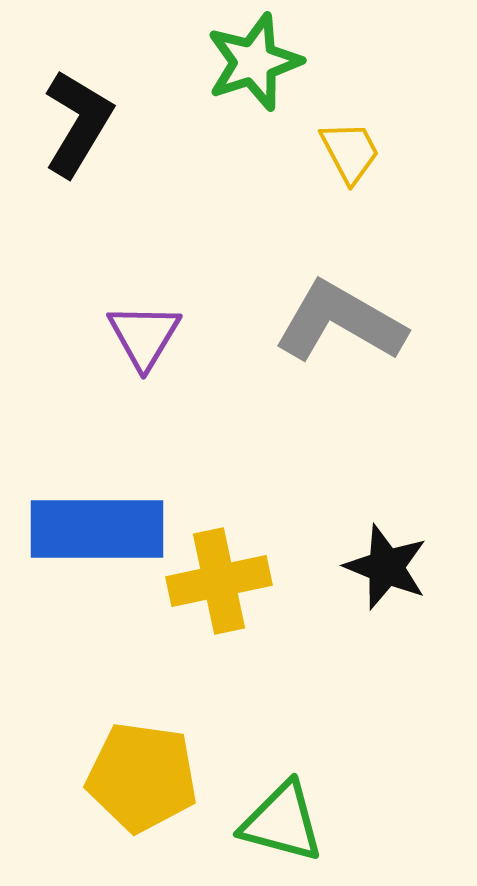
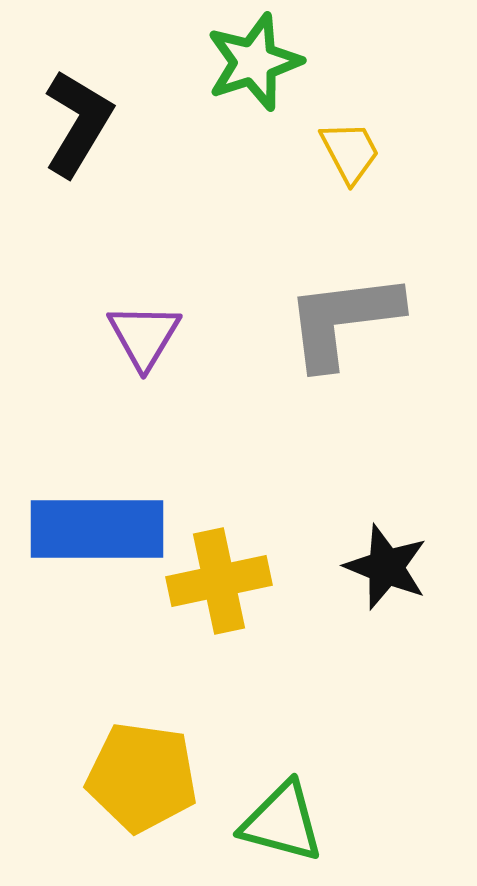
gray L-shape: moved 3 px right, 2 px up; rotated 37 degrees counterclockwise
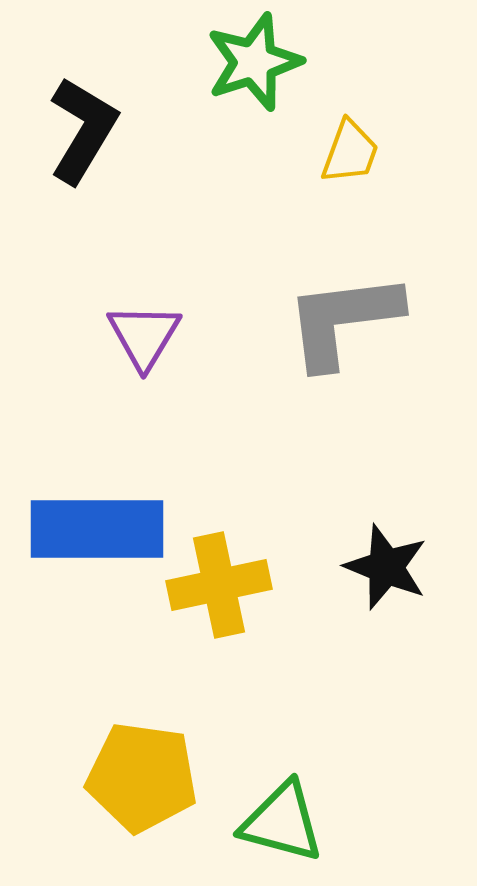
black L-shape: moved 5 px right, 7 px down
yellow trapezoid: rotated 48 degrees clockwise
yellow cross: moved 4 px down
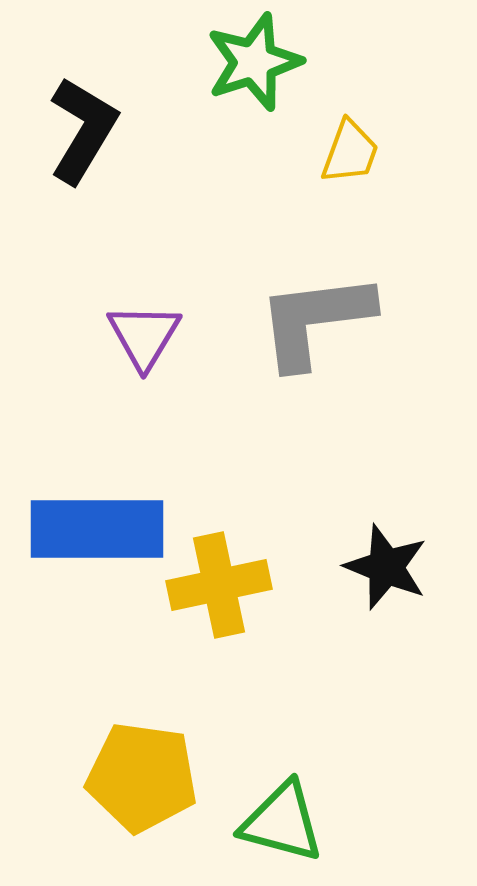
gray L-shape: moved 28 px left
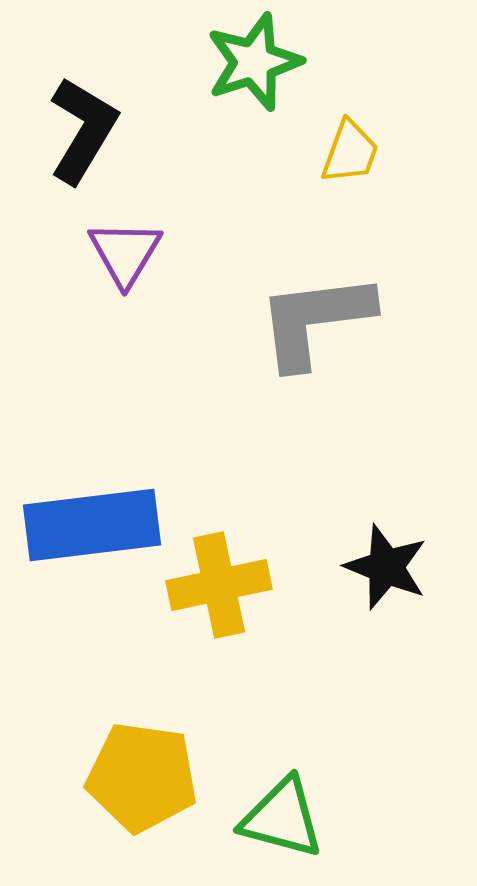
purple triangle: moved 19 px left, 83 px up
blue rectangle: moved 5 px left, 4 px up; rotated 7 degrees counterclockwise
green triangle: moved 4 px up
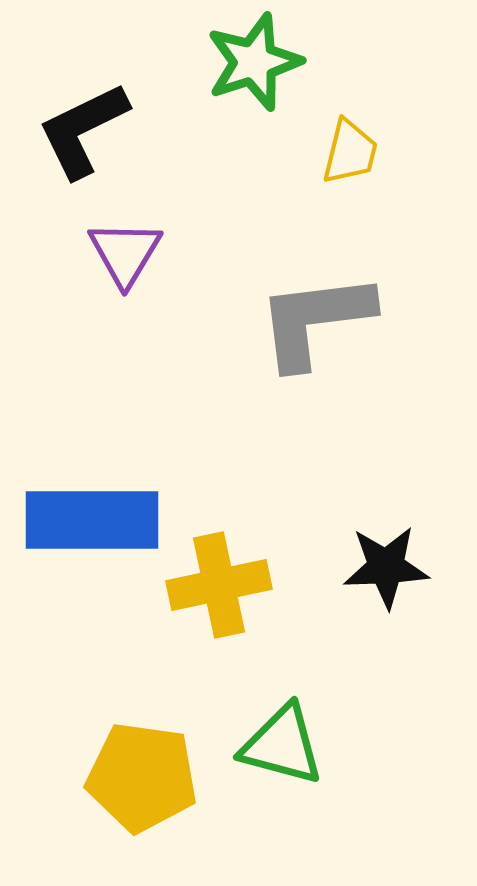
black L-shape: rotated 147 degrees counterclockwise
yellow trapezoid: rotated 6 degrees counterclockwise
blue rectangle: moved 5 px up; rotated 7 degrees clockwise
black star: rotated 24 degrees counterclockwise
green triangle: moved 73 px up
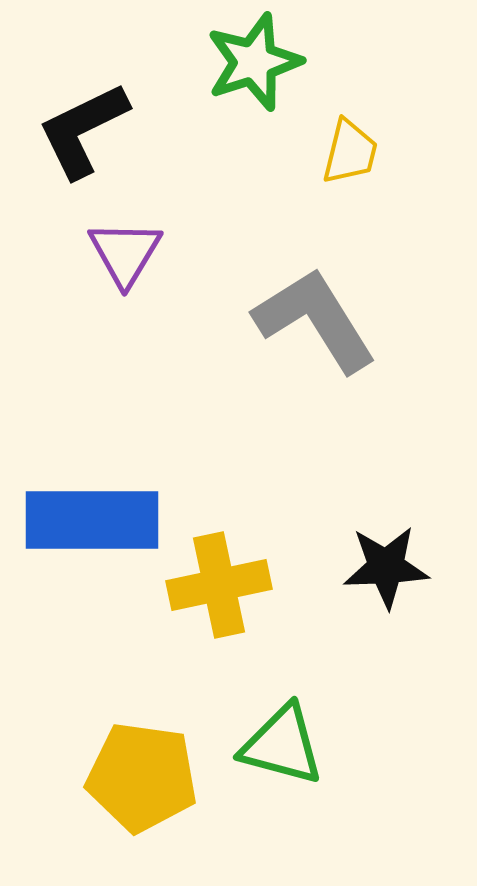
gray L-shape: rotated 65 degrees clockwise
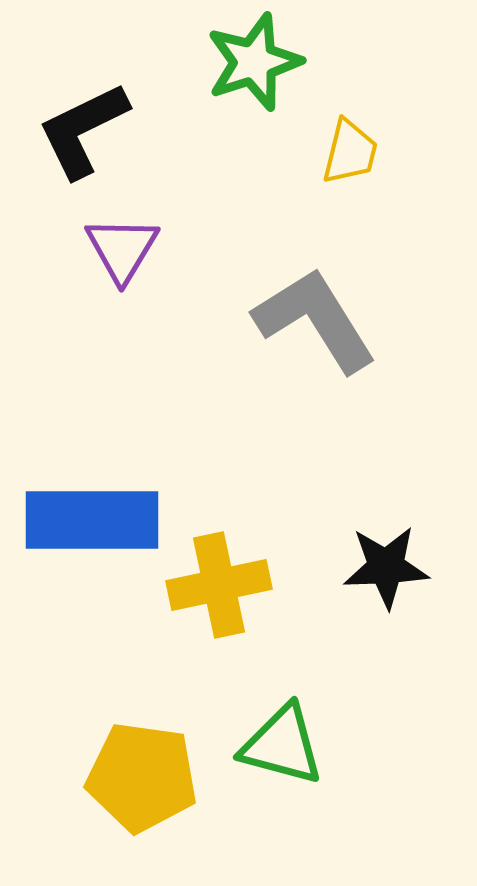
purple triangle: moved 3 px left, 4 px up
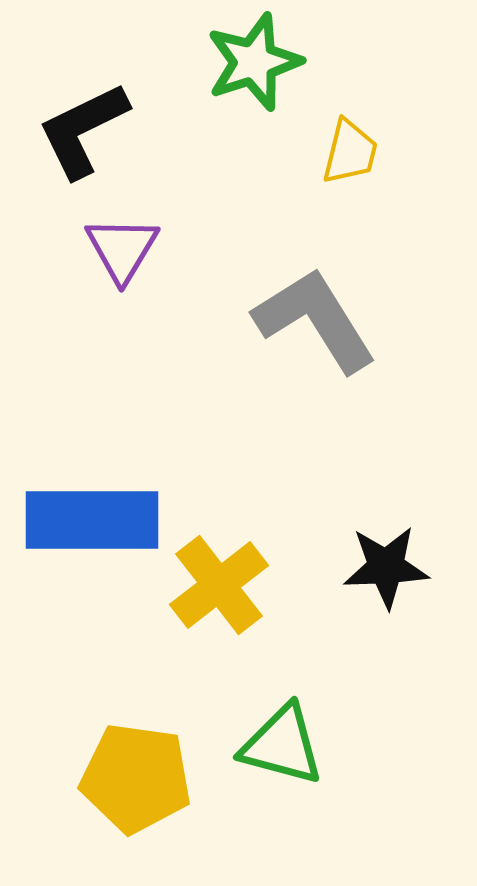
yellow cross: rotated 26 degrees counterclockwise
yellow pentagon: moved 6 px left, 1 px down
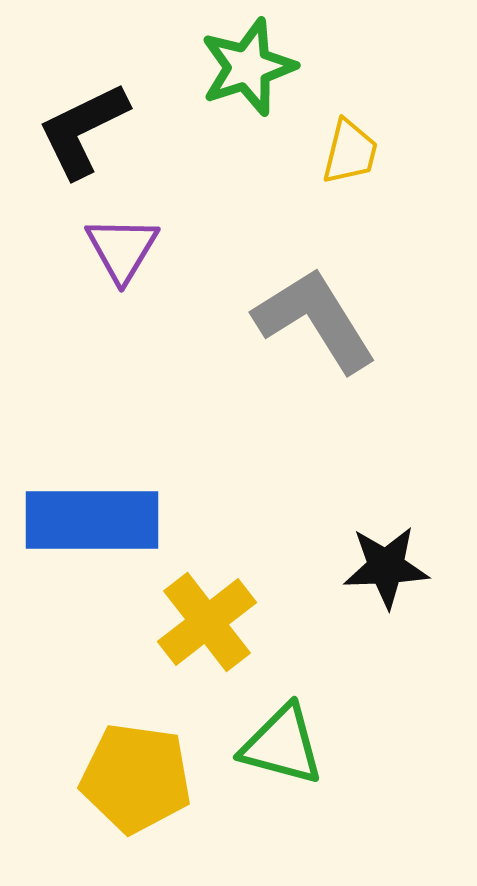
green star: moved 6 px left, 5 px down
yellow cross: moved 12 px left, 37 px down
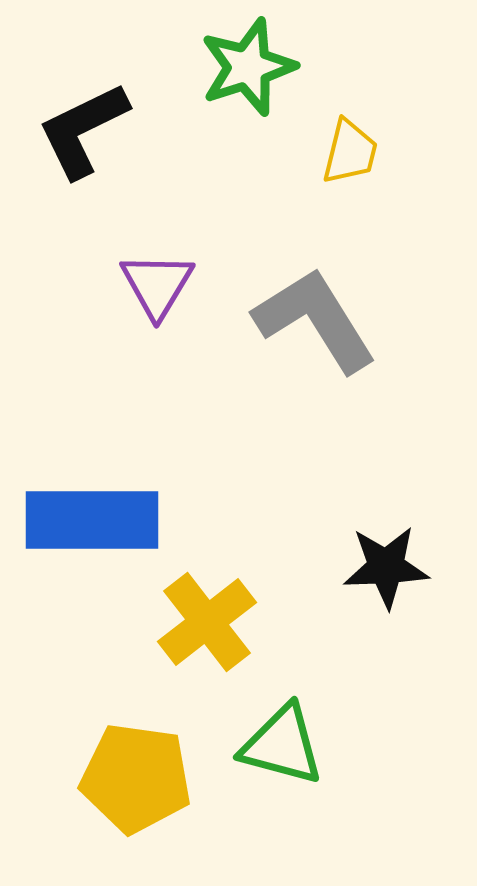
purple triangle: moved 35 px right, 36 px down
